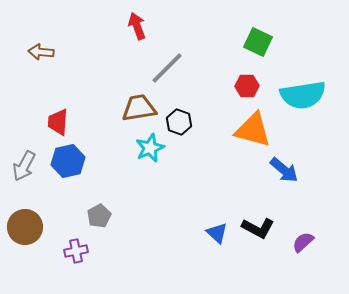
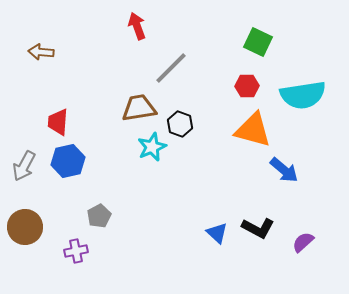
gray line: moved 4 px right
black hexagon: moved 1 px right, 2 px down
cyan star: moved 2 px right, 1 px up
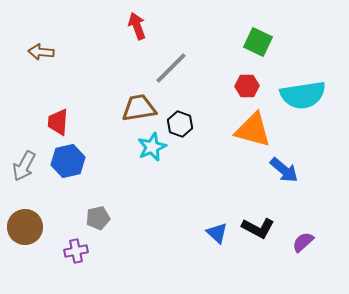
gray pentagon: moved 1 px left, 2 px down; rotated 15 degrees clockwise
